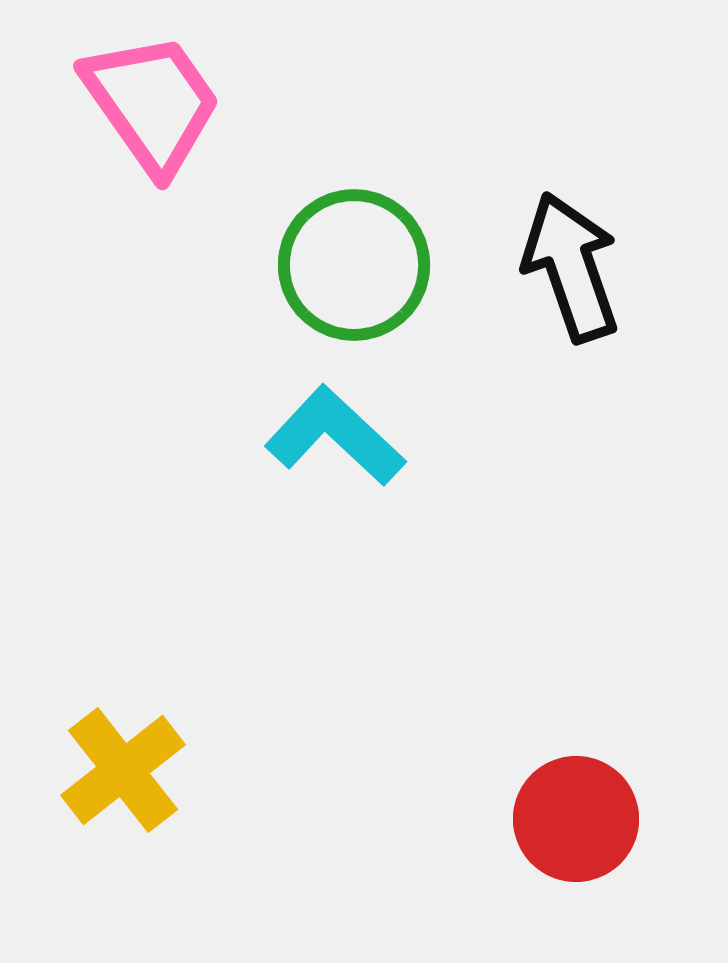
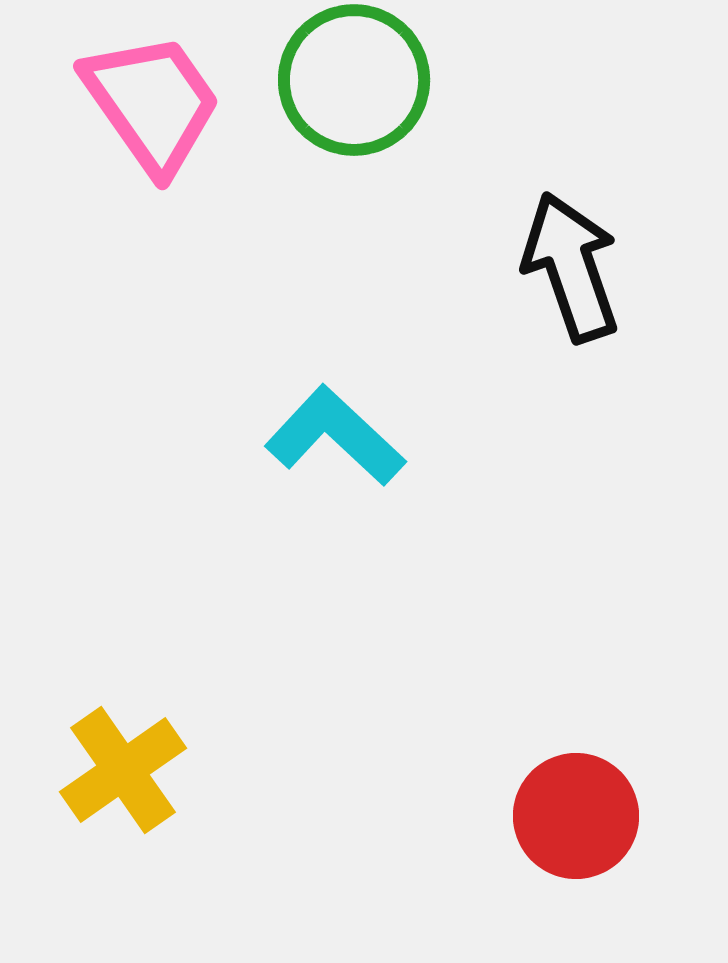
green circle: moved 185 px up
yellow cross: rotated 3 degrees clockwise
red circle: moved 3 px up
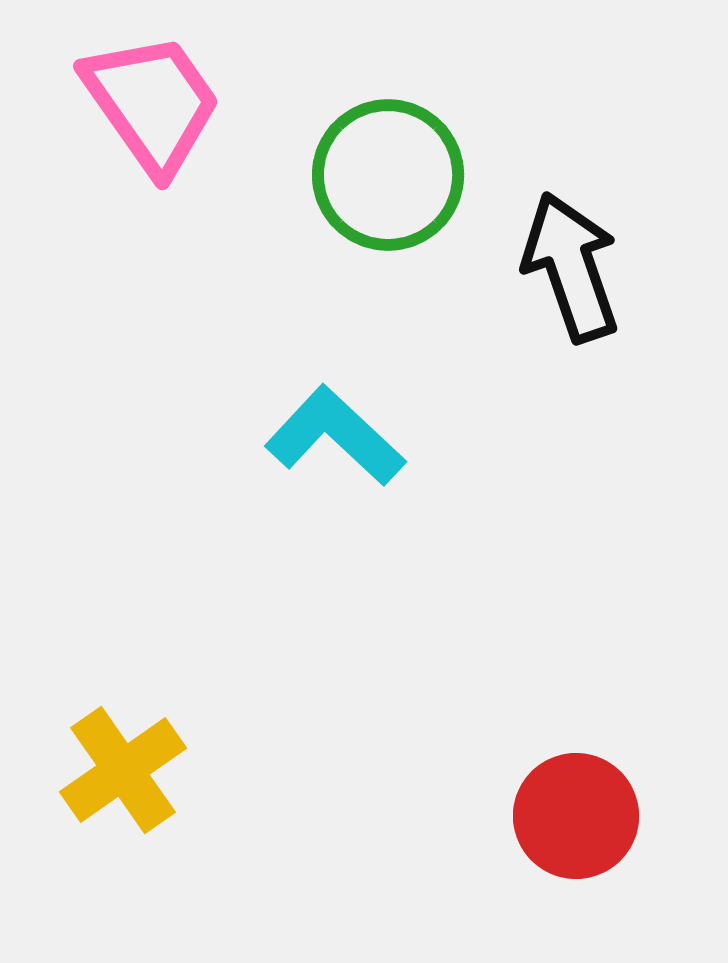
green circle: moved 34 px right, 95 px down
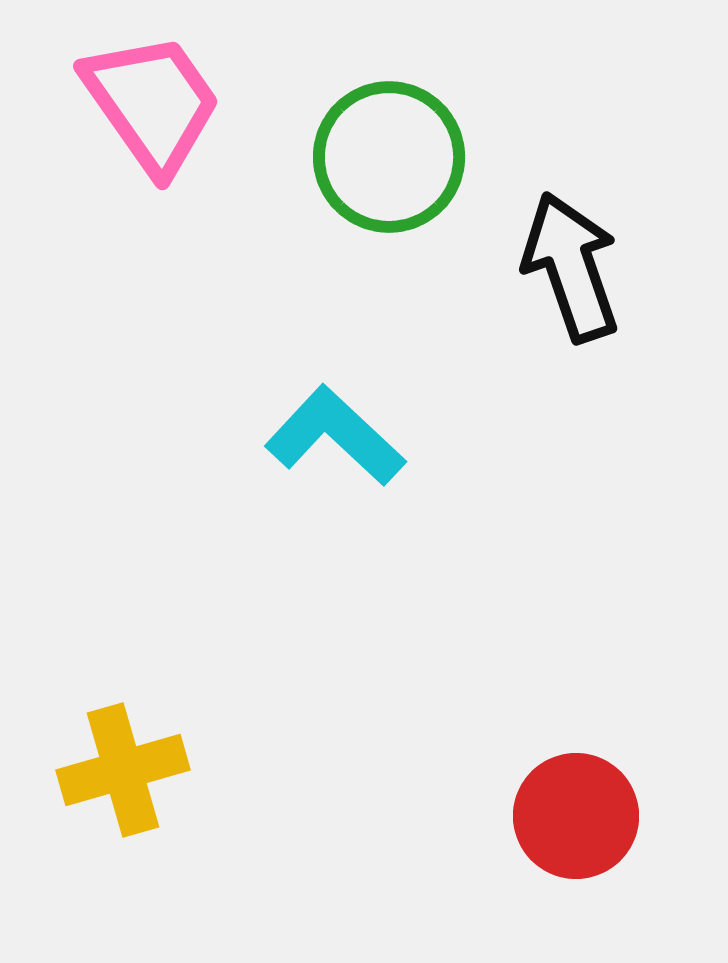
green circle: moved 1 px right, 18 px up
yellow cross: rotated 19 degrees clockwise
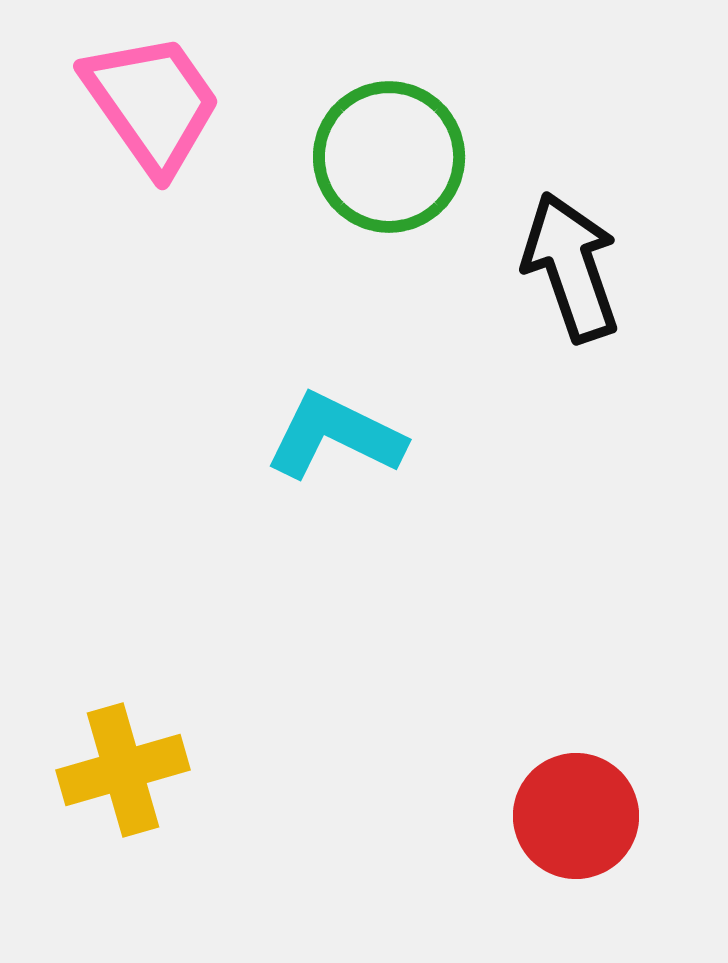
cyan L-shape: rotated 17 degrees counterclockwise
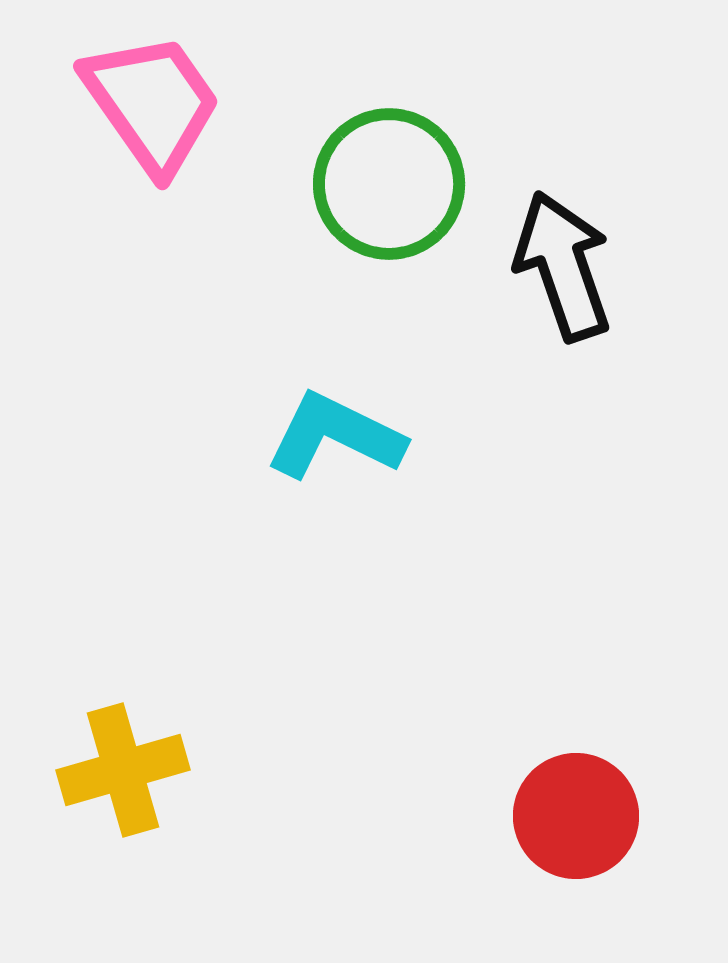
green circle: moved 27 px down
black arrow: moved 8 px left, 1 px up
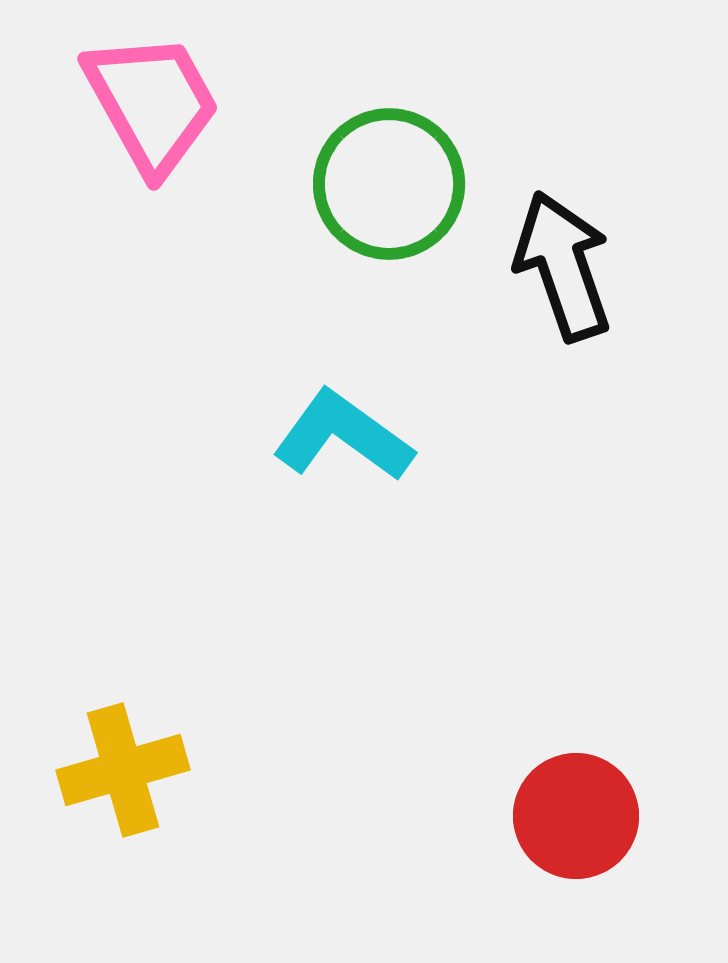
pink trapezoid: rotated 6 degrees clockwise
cyan L-shape: moved 8 px right; rotated 10 degrees clockwise
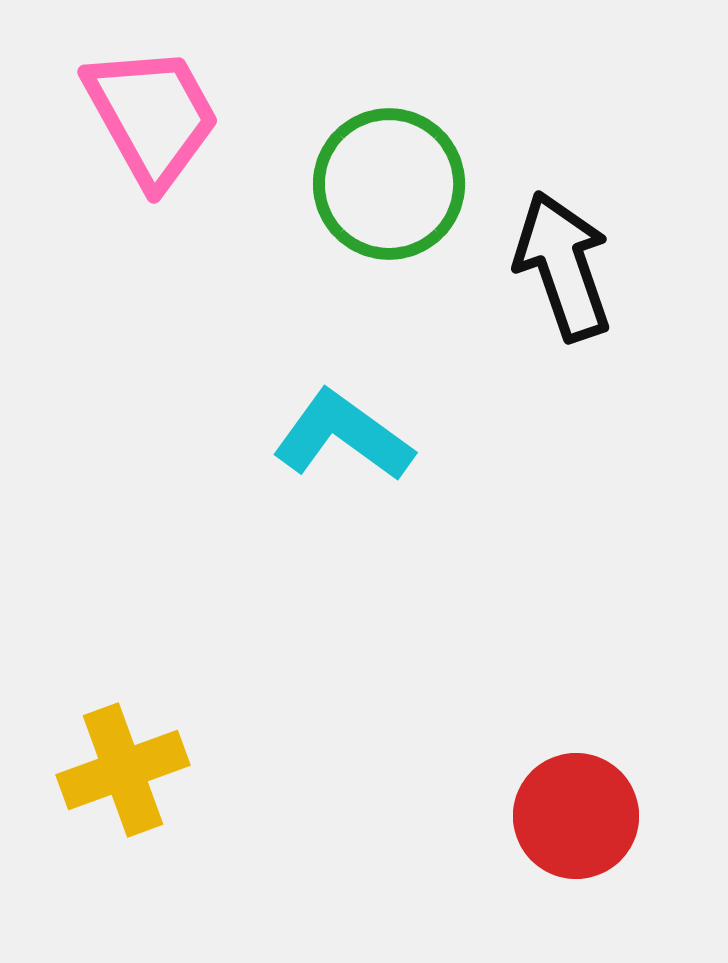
pink trapezoid: moved 13 px down
yellow cross: rotated 4 degrees counterclockwise
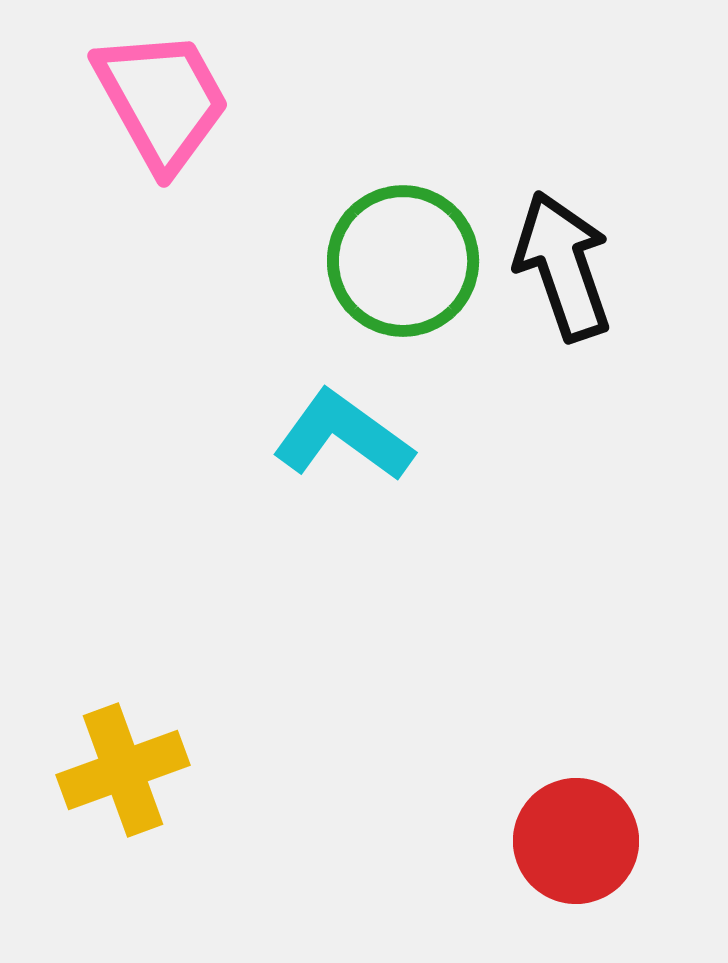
pink trapezoid: moved 10 px right, 16 px up
green circle: moved 14 px right, 77 px down
red circle: moved 25 px down
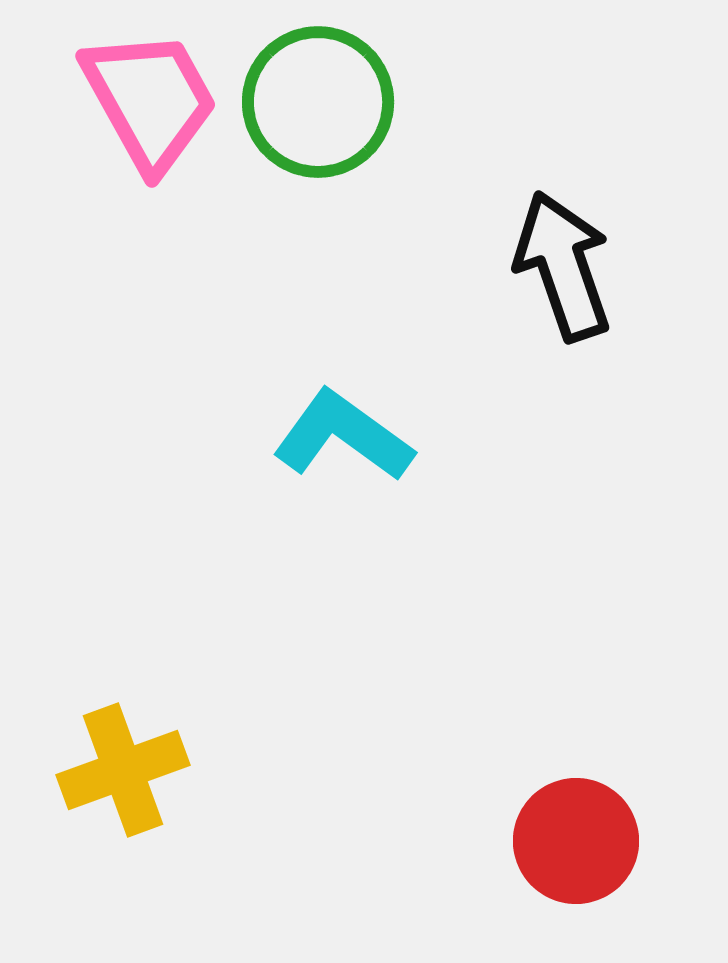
pink trapezoid: moved 12 px left
green circle: moved 85 px left, 159 px up
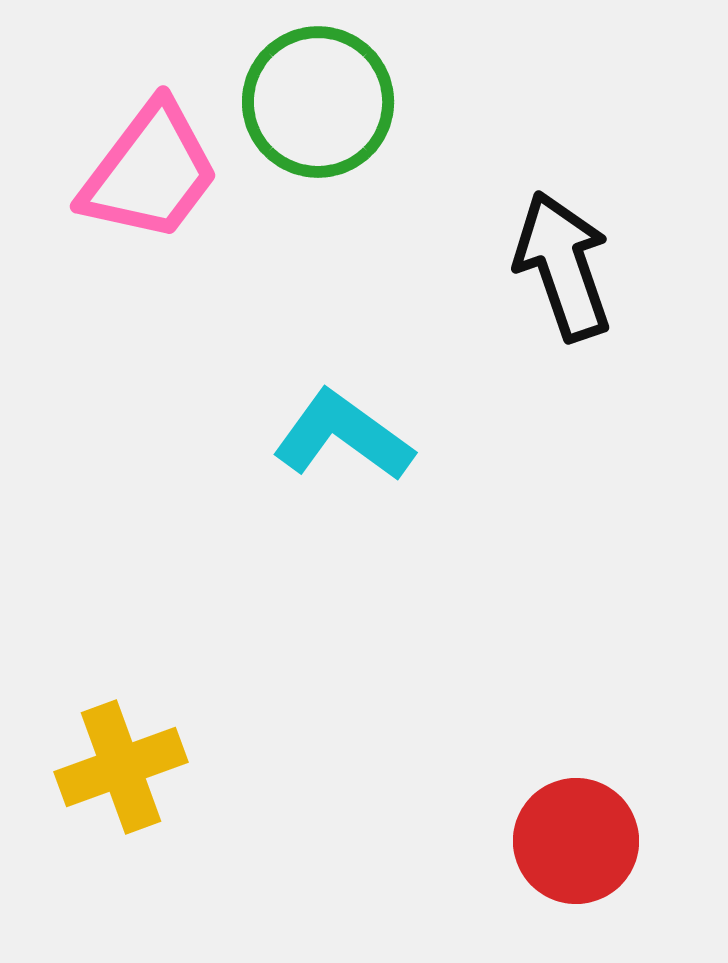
pink trapezoid: moved 72 px down; rotated 66 degrees clockwise
yellow cross: moved 2 px left, 3 px up
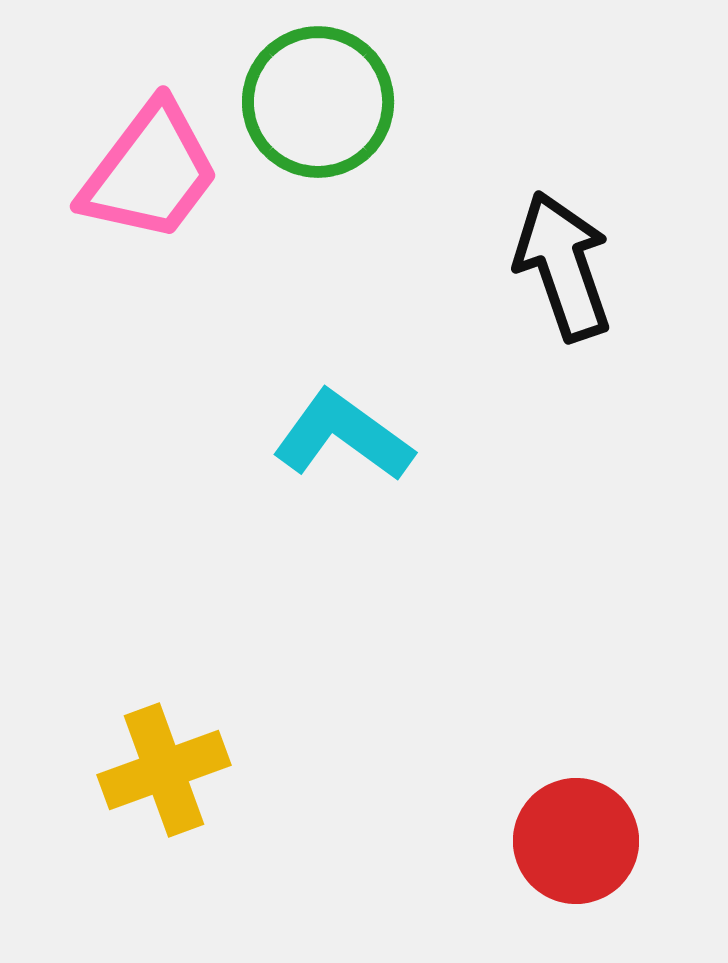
yellow cross: moved 43 px right, 3 px down
